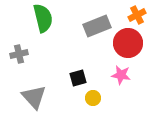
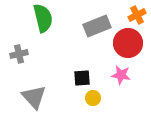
black square: moved 4 px right; rotated 12 degrees clockwise
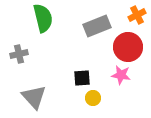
red circle: moved 4 px down
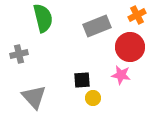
red circle: moved 2 px right
black square: moved 2 px down
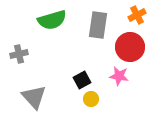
green semicircle: moved 9 px right, 2 px down; rotated 88 degrees clockwise
gray rectangle: moved 1 px right, 1 px up; rotated 60 degrees counterclockwise
pink star: moved 2 px left, 1 px down
black square: rotated 24 degrees counterclockwise
yellow circle: moved 2 px left, 1 px down
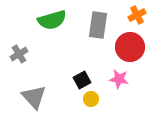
gray cross: rotated 18 degrees counterclockwise
pink star: moved 3 px down
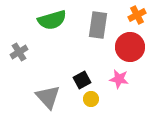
gray cross: moved 2 px up
gray triangle: moved 14 px right
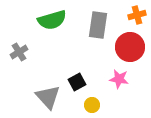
orange cross: rotated 12 degrees clockwise
black square: moved 5 px left, 2 px down
yellow circle: moved 1 px right, 6 px down
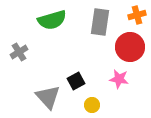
gray rectangle: moved 2 px right, 3 px up
black square: moved 1 px left, 1 px up
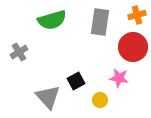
red circle: moved 3 px right
pink star: moved 1 px up
yellow circle: moved 8 px right, 5 px up
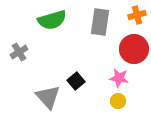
red circle: moved 1 px right, 2 px down
black square: rotated 12 degrees counterclockwise
yellow circle: moved 18 px right, 1 px down
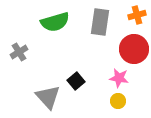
green semicircle: moved 3 px right, 2 px down
